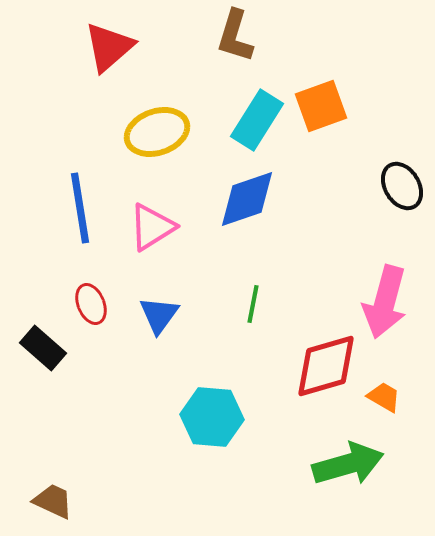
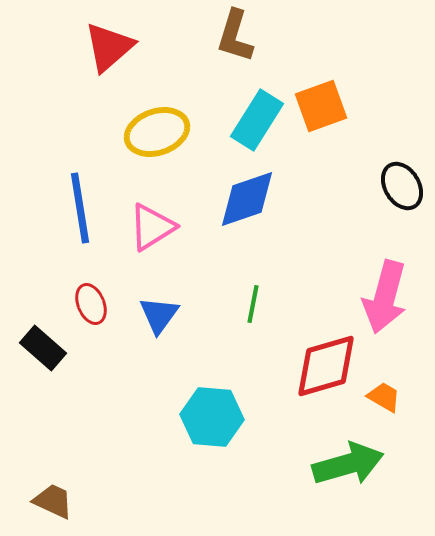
pink arrow: moved 5 px up
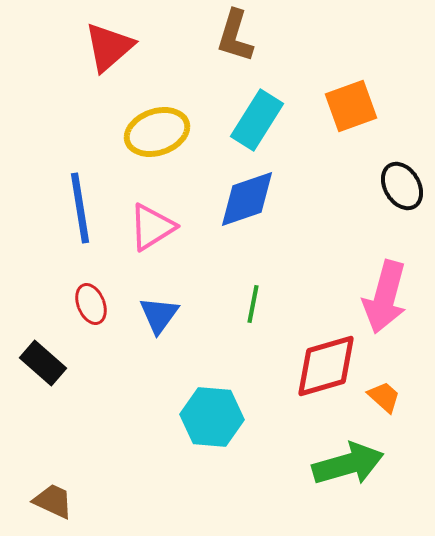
orange square: moved 30 px right
black rectangle: moved 15 px down
orange trapezoid: rotated 12 degrees clockwise
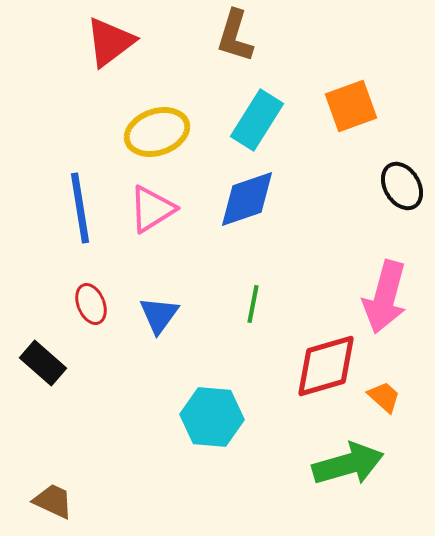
red triangle: moved 1 px right, 5 px up; rotated 4 degrees clockwise
pink triangle: moved 18 px up
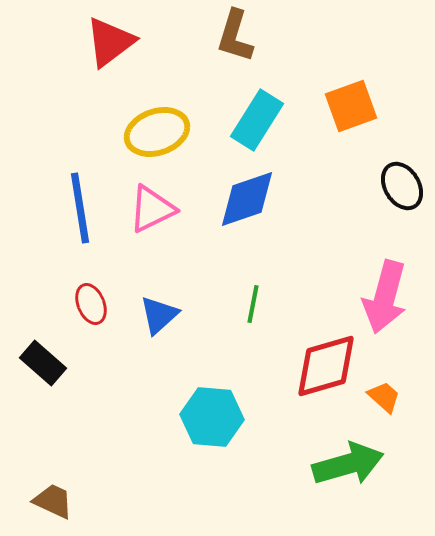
pink triangle: rotated 6 degrees clockwise
blue triangle: rotated 12 degrees clockwise
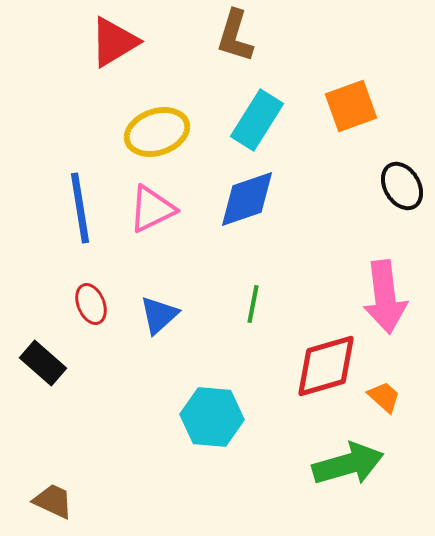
red triangle: moved 4 px right; rotated 6 degrees clockwise
pink arrow: rotated 22 degrees counterclockwise
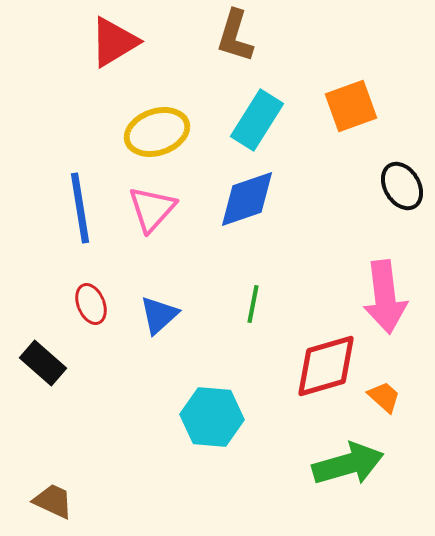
pink triangle: rotated 22 degrees counterclockwise
